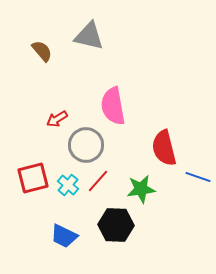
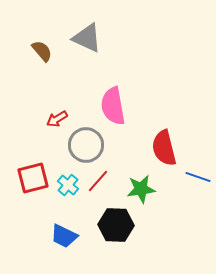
gray triangle: moved 2 px left, 2 px down; rotated 12 degrees clockwise
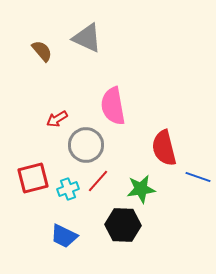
cyan cross: moved 4 px down; rotated 30 degrees clockwise
black hexagon: moved 7 px right
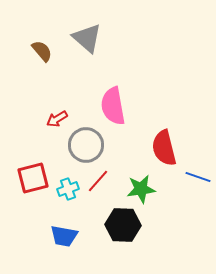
gray triangle: rotated 16 degrees clockwise
blue trapezoid: rotated 16 degrees counterclockwise
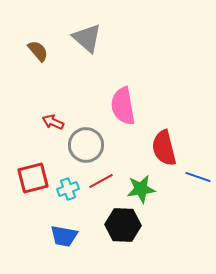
brown semicircle: moved 4 px left
pink semicircle: moved 10 px right
red arrow: moved 4 px left, 3 px down; rotated 55 degrees clockwise
red line: moved 3 px right; rotated 20 degrees clockwise
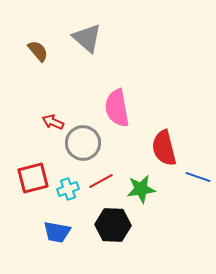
pink semicircle: moved 6 px left, 2 px down
gray circle: moved 3 px left, 2 px up
black hexagon: moved 10 px left
blue trapezoid: moved 7 px left, 4 px up
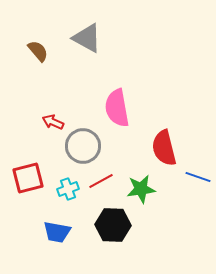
gray triangle: rotated 12 degrees counterclockwise
gray circle: moved 3 px down
red square: moved 5 px left
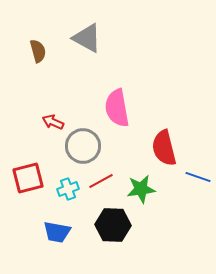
brown semicircle: rotated 25 degrees clockwise
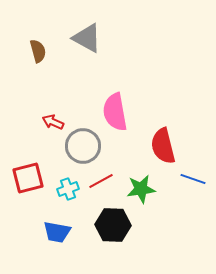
pink semicircle: moved 2 px left, 4 px down
red semicircle: moved 1 px left, 2 px up
blue line: moved 5 px left, 2 px down
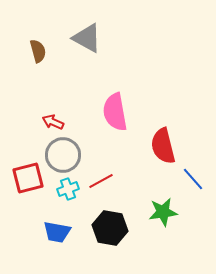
gray circle: moved 20 px left, 9 px down
blue line: rotated 30 degrees clockwise
green star: moved 22 px right, 23 px down
black hexagon: moved 3 px left, 3 px down; rotated 8 degrees clockwise
